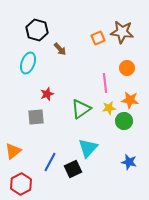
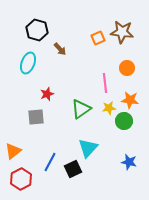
red hexagon: moved 5 px up
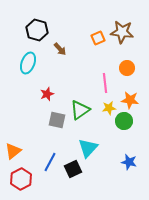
green triangle: moved 1 px left, 1 px down
gray square: moved 21 px right, 3 px down; rotated 18 degrees clockwise
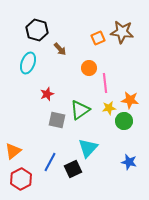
orange circle: moved 38 px left
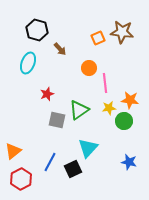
green triangle: moved 1 px left
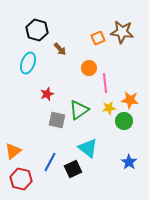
cyan triangle: rotated 35 degrees counterclockwise
blue star: rotated 21 degrees clockwise
red hexagon: rotated 20 degrees counterclockwise
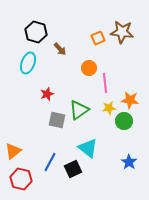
black hexagon: moved 1 px left, 2 px down
